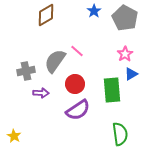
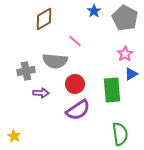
brown diamond: moved 2 px left, 4 px down
pink line: moved 2 px left, 10 px up
gray semicircle: rotated 120 degrees counterclockwise
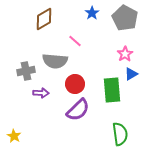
blue star: moved 2 px left, 2 px down
purple semicircle: rotated 10 degrees counterclockwise
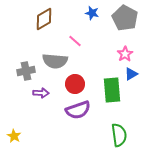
blue star: rotated 24 degrees counterclockwise
purple semicircle: rotated 25 degrees clockwise
green semicircle: moved 1 px left, 1 px down
